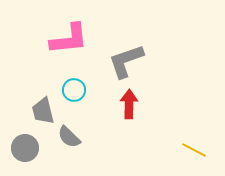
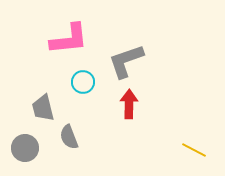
cyan circle: moved 9 px right, 8 px up
gray trapezoid: moved 3 px up
gray semicircle: rotated 25 degrees clockwise
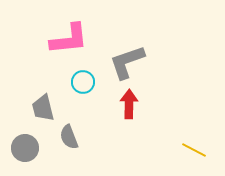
gray L-shape: moved 1 px right, 1 px down
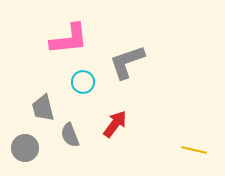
red arrow: moved 14 px left, 20 px down; rotated 36 degrees clockwise
gray semicircle: moved 1 px right, 2 px up
yellow line: rotated 15 degrees counterclockwise
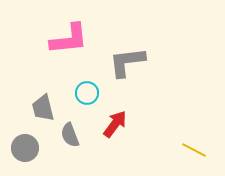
gray L-shape: rotated 12 degrees clockwise
cyan circle: moved 4 px right, 11 px down
yellow line: rotated 15 degrees clockwise
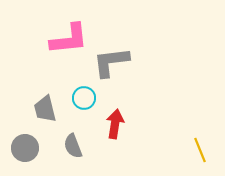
gray L-shape: moved 16 px left
cyan circle: moved 3 px left, 5 px down
gray trapezoid: moved 2 px right, 1 px down
red arrow: rotated 28 degrees counterclockwise
gray semicircle: moved 3 px right, 11 px down
yellow line: moved 6 px right; rotated 40 degrees clockwise
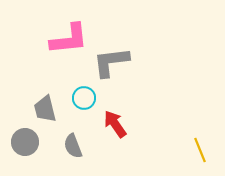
red arrow: rotated 44 degrees counterclockwise
gray circle: moved 6 px up
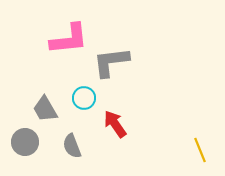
gray trapezoid: rotated 16 degrees counterclockwise
gray semicircle: moved 1 px left
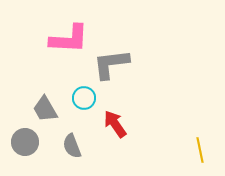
pink L-shape: rotated 9 degrees clockwise
gray L-shape: moved 2 px down
yellow line: rotated 10 degrees clockwise
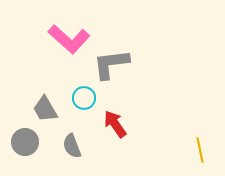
pink L-shape: rotated 39 degrees clockwise
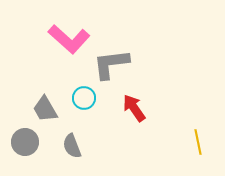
red arrow: moved 19 px right, 16 px up
yellow line: moved 2 px left, 8 px up
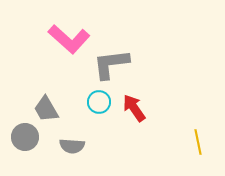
cyan circle: moved 15 px right, 4 px down
gray trapezoid: moved 1 px right
gray circle: moved 5 px up
gray semicircle: rotated 65 degrees counterclockwise
